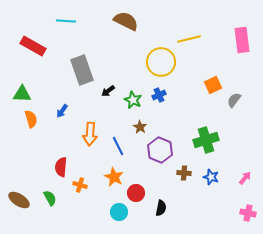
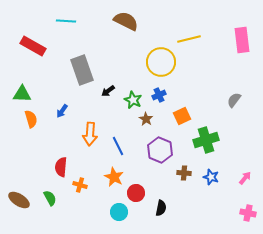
orange square: moved 31 px left, 31 px down
brown star: moved 6 px right, 8 px up
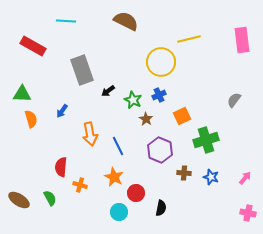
orange arrow: rotated 15 degrees counterclockwise
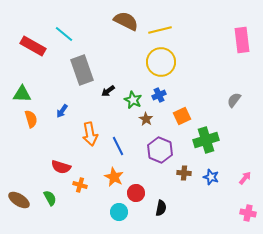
cyan line: moved 2 px left, 13 px down; rotated 36 degrees clockwise
yellow line: moved 29 px left, 9 px up
red semicircle: rotated 78 degrees counterclockwise
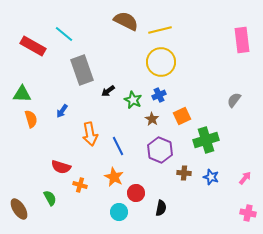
brown star: moved 6 px right
brown ellipse: moved 9 px down; rotated 25 degrees clockwise
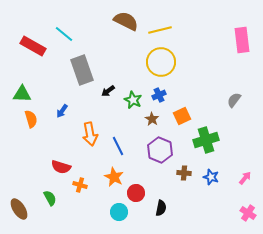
pink cross: rotated 21 degrees clockwise
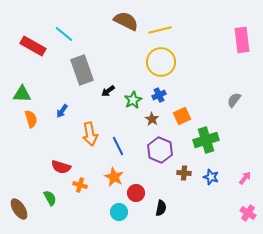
green star: rotated 18 degrees clockwise
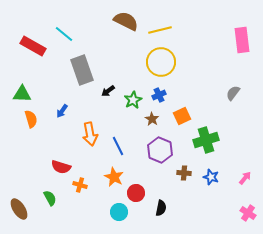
gray semicircle: moved 1 px left, 7 px up
